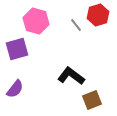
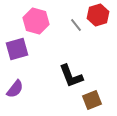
black L-shape: rotated 148 degrees counterclockwise
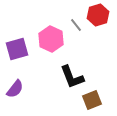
pink hexagon: moved 15 px right, 18 px down; rotated 10 degrees clockwise
black L-shape: moved 1 px right, 1 px down
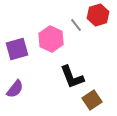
brown square: rotated 12 degrees counterclockwise
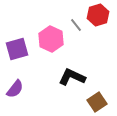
black L-shape: rotated 136 degrees clockwise
brown square: moved 5 px right, 2 px down
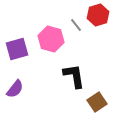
pink hexagon: rotated 10 degrees counterclockwise
black L-shape: moved 2 px right, 1 px up; rotated 56 degrees clockwise
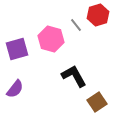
black L-shape: rotated 20 degrees counterclockwise
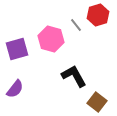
brown square: rotated 18 degrees counterclockwise
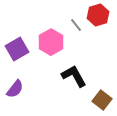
pink hexagon: moved 3 px down; rotated 15 degrees clockwise
purple square: rotated 15 degrees counterclockwise
brown square: moved 5 px right, 2 px up
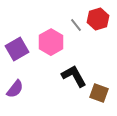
red hexagon: moved 4 px down
brown square: moved 3 px left, 7 px up; rotated 18 degrees counterclockwise
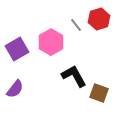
red hexagon: moved 1 px right
